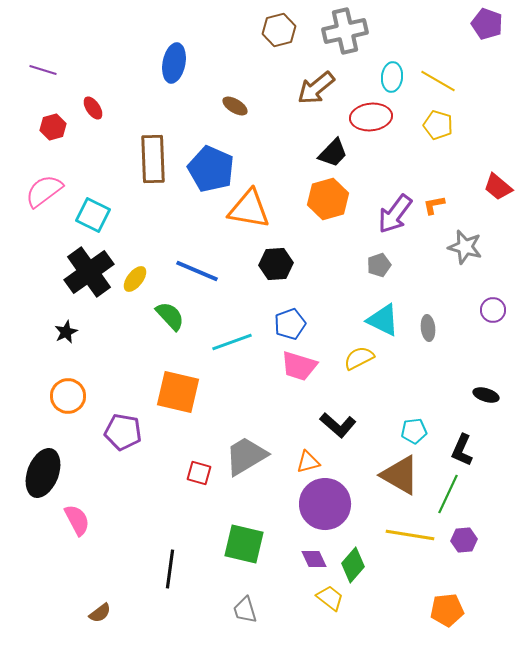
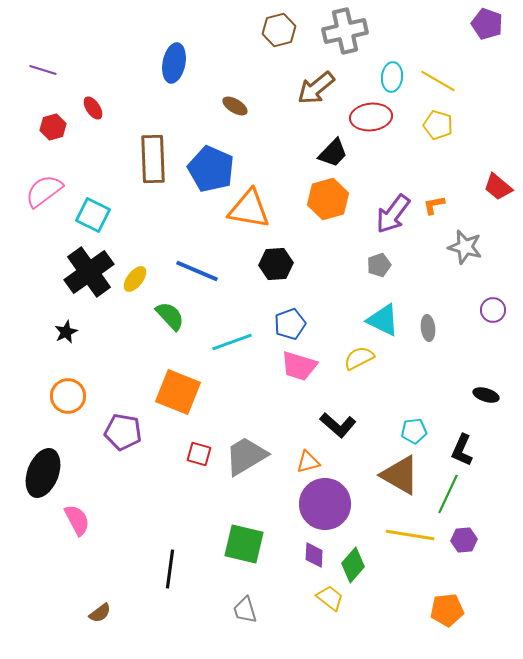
purple arrow at (395, 214): moved 2 px left
orange square at (178, 392): rotated 9 degrees clockwise
red square at (199, 473): moved 19 px up
purple diamond at (314, 559): moved 4 px up; rotated 28 degrees clockwise
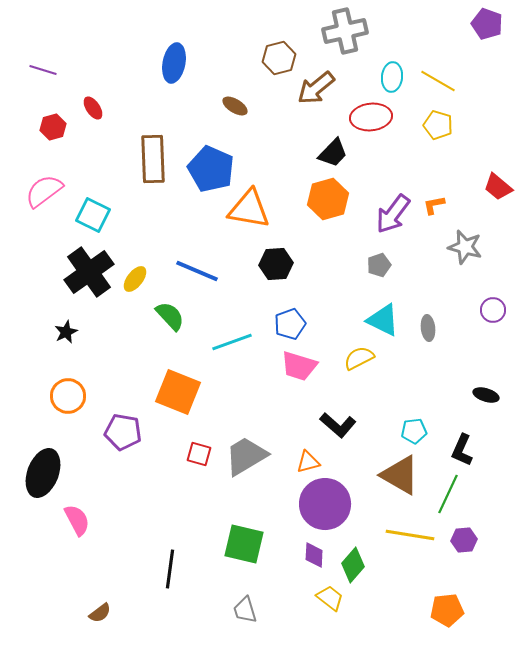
brown hexagon at (279, 30): moved 28 px down
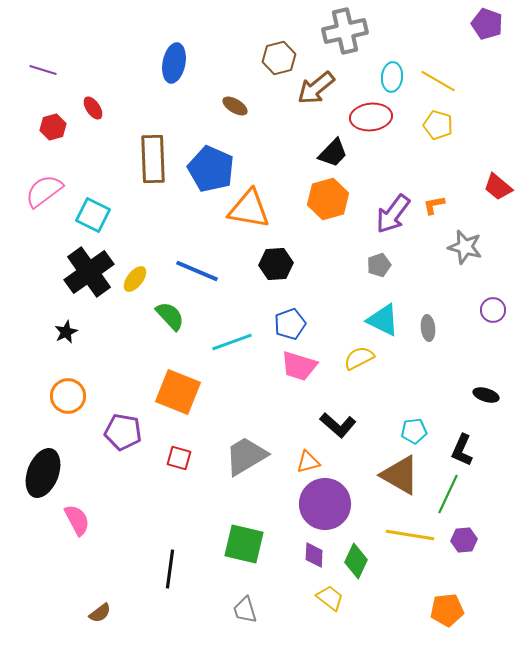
red square at (199, 454): moved 20 px left, 4 px down
green diamond at (353, 565): moved 3 px right, 4 px up; rotated 16 degrees counterclockwise
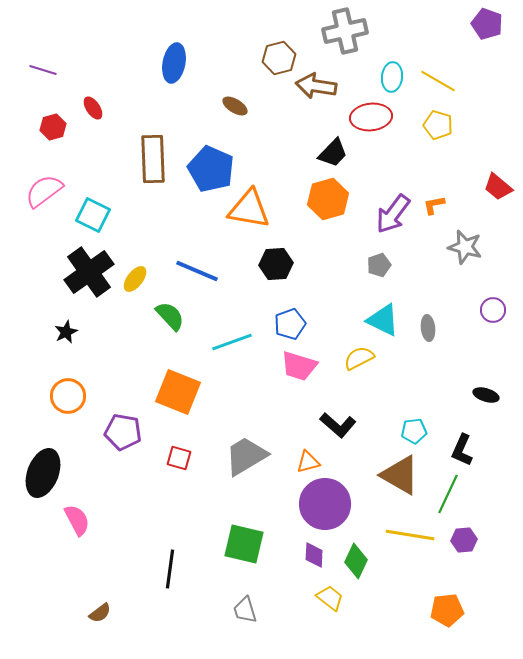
brown arrow at (316, 88): moved 2 px up; rotated 48 degrees clockwise
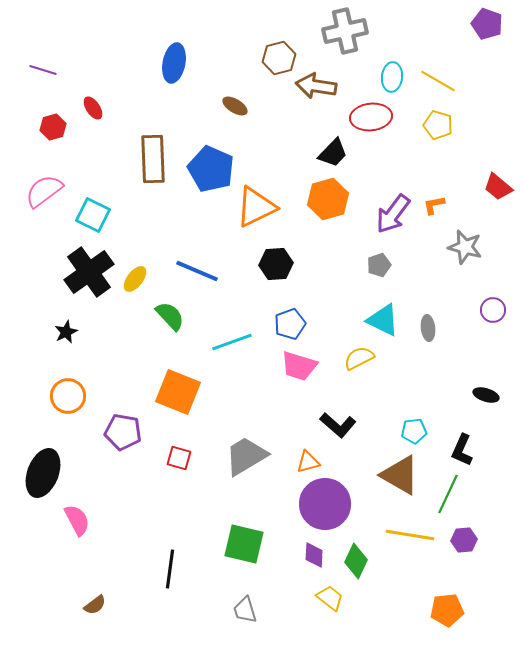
orange triangle at (249, 209): moved 7 px right, 2 px up; rotated 36 degrees counterclockwise
brown semicircle at (100, 613): moved 5 px left, 8 px up
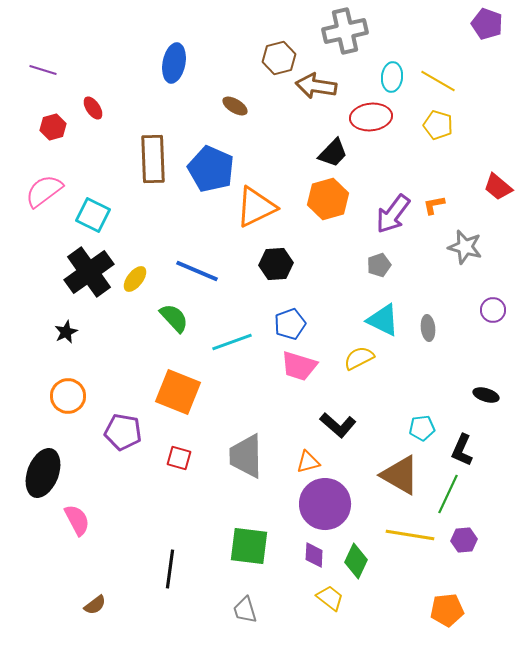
green semicircle at (170, 316): moved 4 px right, 2 px down
cyan pentagon at (414, 431): moved 8 px right, 3 px up
gray trapezoid at (246, 456): rotated 60 degrees counterclockwise
green square at (244, 544): moved 5 px right, 2 px down; rotated 6 degrees counterclockwise
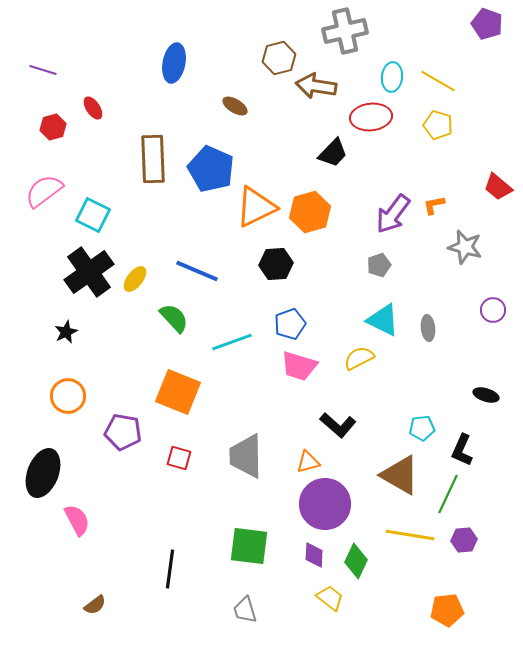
orange hexagon at (328, 199): moved 18 px left, 13 px down
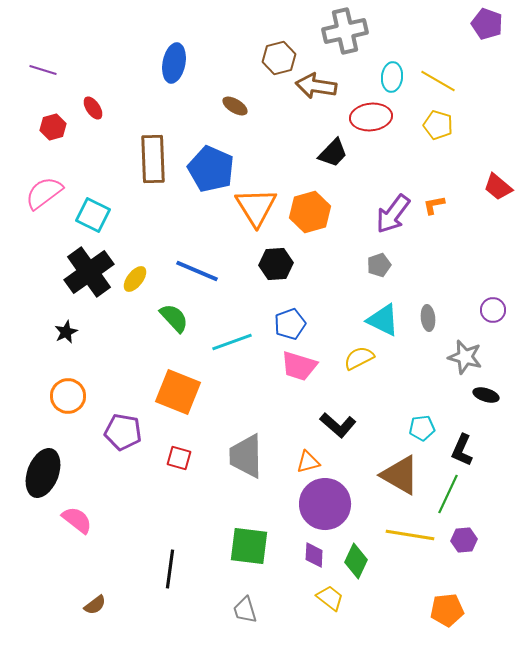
pink semicircle at (44, 191): moved 2 px down
orange triangle at (256, 207): rotated 36 degrees counterclockwise
gray star at (465, 247): moved 110 px down
gray ellipse at (428, 328): moved 10 px up
pink semicircle at (77, 520): rotated 24 degrees counterclockwise
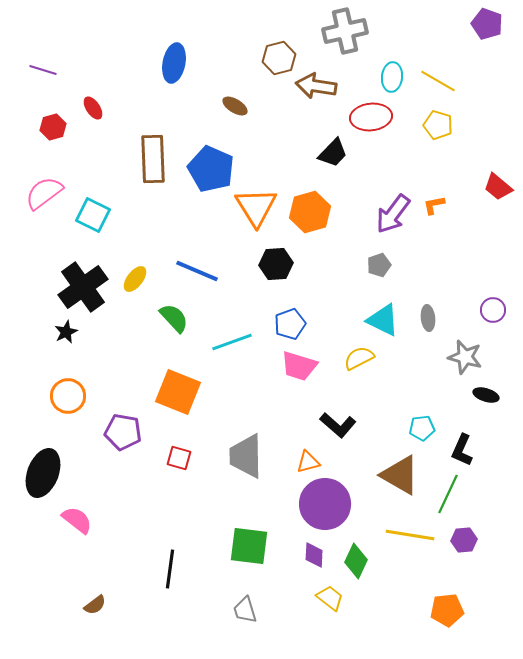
black cross at (89, 272): moved 6 px left, 15 px down
